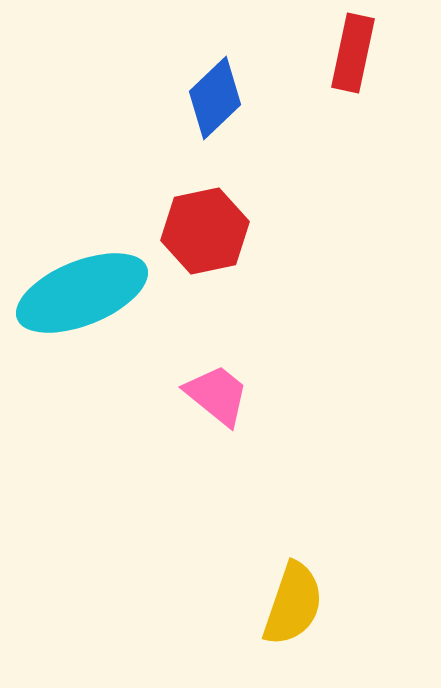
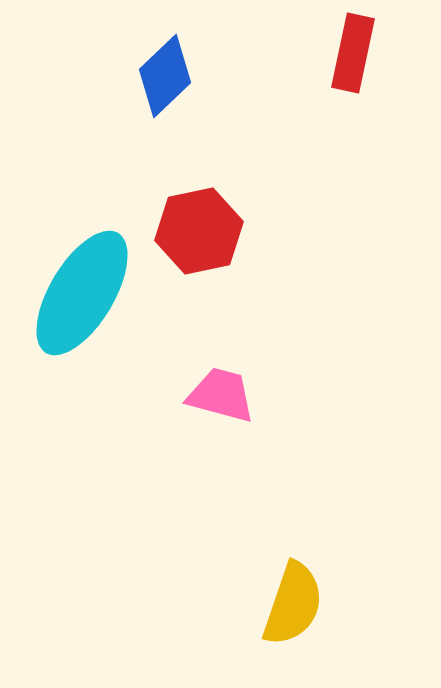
blue diamond: moved 50 px left, 22 px up
red hexagon: moved 6 px left
cyan ellipse: rotated 37 degrees counterclockwise
pink trapezoid: moved 4 px right; rotated 24 degrees counterclockwise
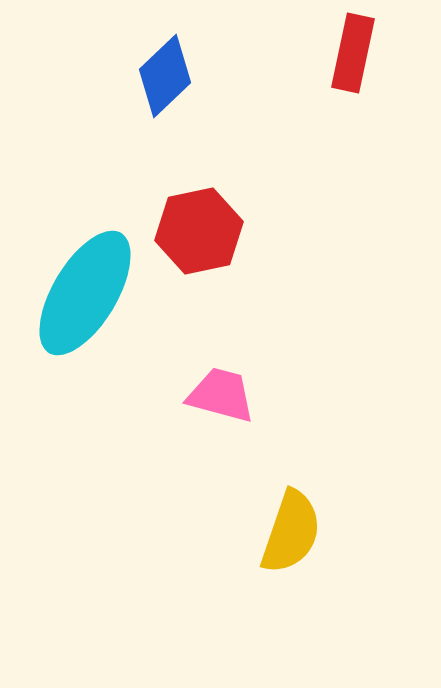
cyan ellipse: moved 3 px right
yellow semicircle: moved 2 px left, 72 px up
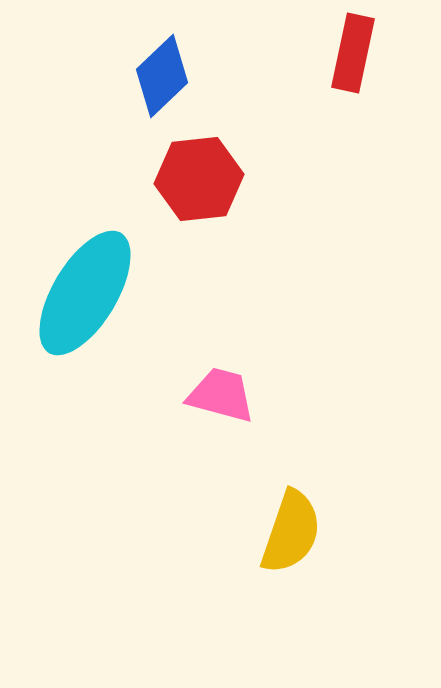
blue diamond: moved 3 px left
red hexagon: moved 52 px up; rotated 6 degrees clockwise
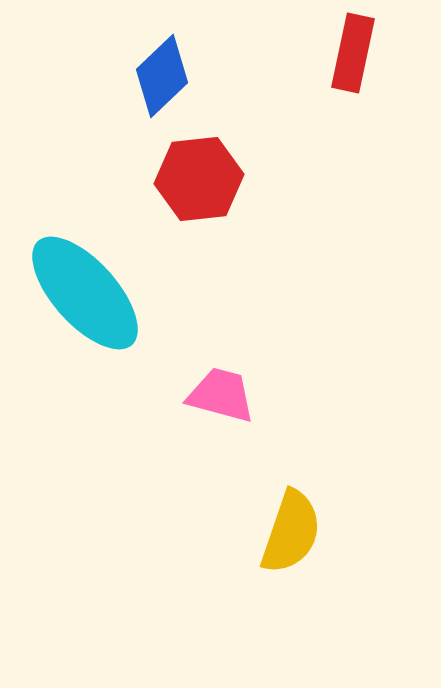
cyan ellipse: rotated 73 degrees counterclockwise
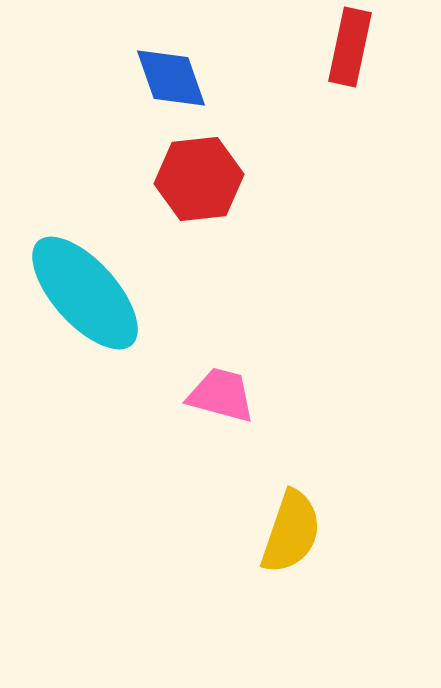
red rectangle: moved 3 px left, 6 px up
blue diamond: moved 9 px right, 2 px down; rotated 66 degrees counterclockwise
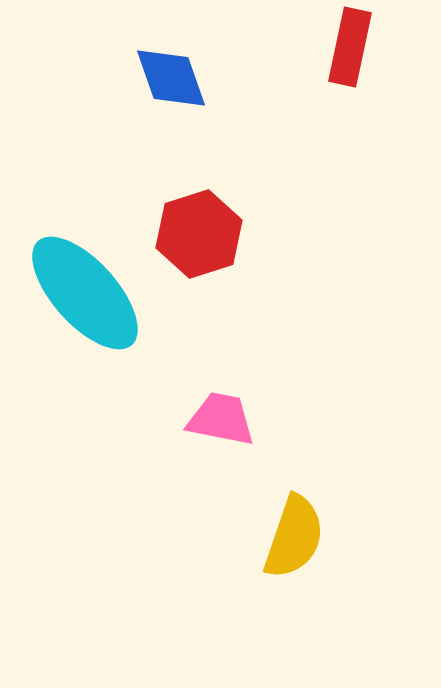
red hexagon: moved 55 px down; rotated 12 degrees counterclockwise
pink trapezoid: moved 24 px down; rotated 4 degrees counterclockwise
yellow semicircle: moved 3 px right, 5 px down
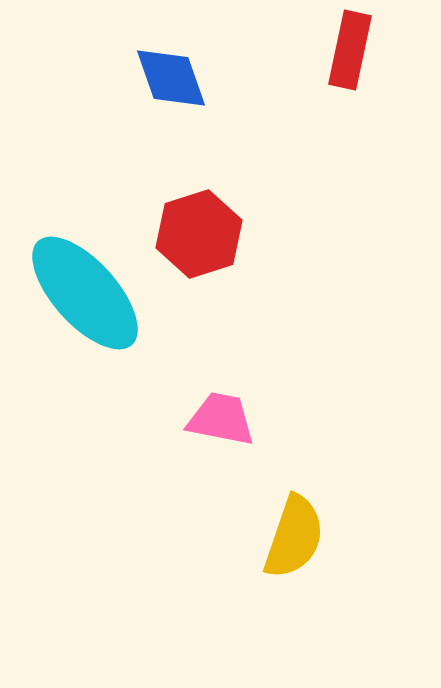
red rectangle: moved 3 px down
